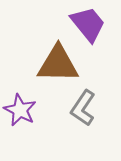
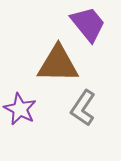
purple star: moved 1 px up
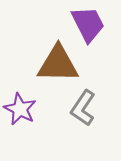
purple trapezoid: rotated 12 degrees clockwise
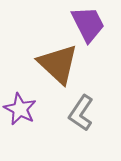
brown triangle: rotated 42 degrees clockwise
gray L-shape: moved 2 px left, 5 px down
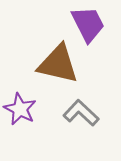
brown triangle: rotated 30 degrees counterclockwise
gray L-shape: rotated 99 degrees clockwise
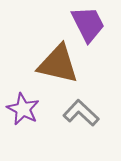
purple star: moved 3 px right
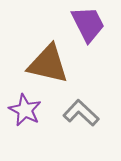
brown triangle: moved 10 px left
purple star: moved 2 px right, 1 px down
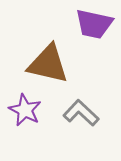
purple trapezoid: moved 6 px right; rotated 129 degrees clockwise
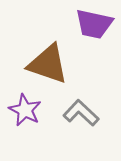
brown triangle: rotated 6 degrees clockwise
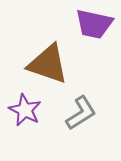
gray L-shape: rotated 105 degrees clockwise
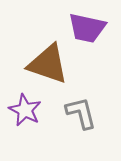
purple trapezoid: moved 7 px left, 4 px down
gray L-shape: rotated 72 degrees counterclockwise
